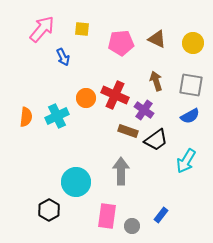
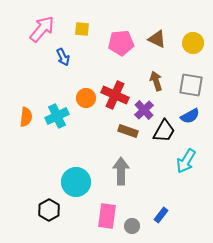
purple cross: rotated 12 degrees clockwise
black trapezoid: moved 8 px right, 9 px up; rotated 25 degrees counterclockwise
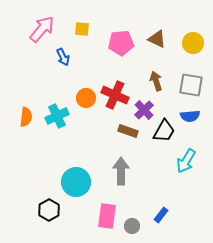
blue semicircle: rotated 24 degrees clockwise
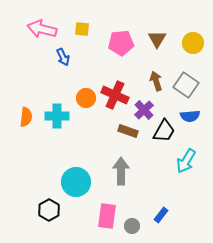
pink arrow: rotated 116 degrees counterclockwise
brown triangle: rotated 36 degrees clockwise
gray square: moved 5 px left; rotated 25 degrees clockwise
cyan cross: rotated 25 degrees clockwise
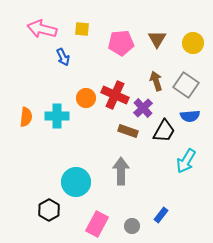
purple cross: moved 1 px left, 2 px up
pink rectangle: moved 10 px left, 8 px down; rotated 20 degrees clockwise
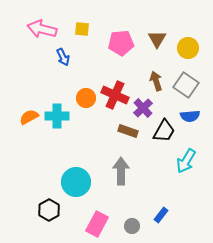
yellow circle: moved 5 px left, 5 px down
orange semicircle: moved 3 px right; rotated 126 degrees counterclockwise
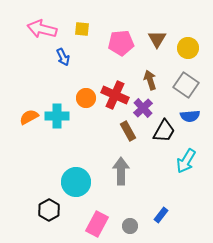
brown arrow: moved 6 px left, 1 px up
brown rectangle: rotated 42 degrees clockwise
gray circle: moved 2 px left
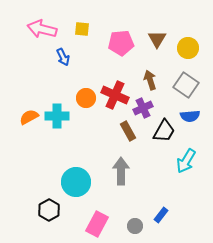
purple cross: rotated 18 degrees clockwise
gray circle: moved 5 px right
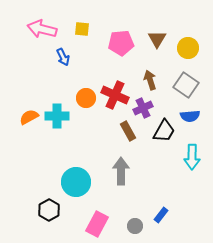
cyan arrow: moved 6 px right, 4 px up; rotated 30 degrees counterclockwise
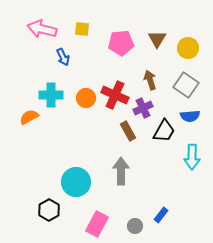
cyan cross: moved 6 px left, 21 px up
